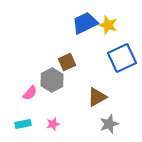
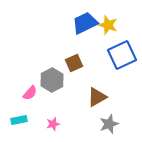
blue square: moved 3 px up
brown square: moved 7 px right, 1 px down
cyan rectangle: moved 4 px left, 4 px up
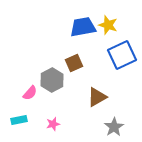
blue trapezoid: moved 2 px left, 4 px down; rotated 16 degrees clockwise
gray star: moved 5 px right, 3 px down; rotated 12 degrees counterclockwise
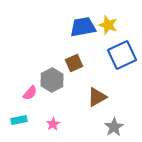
pink star: rotated 16 degrees counterclockwise
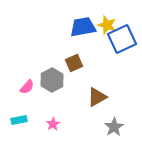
yellow star: moved 1 px left
blue square: moved 16 px up
pink semicircle: moved 3 px left, 6 px up
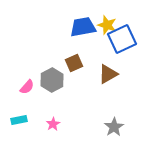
brown triangle: moved 11 px right, 23 px up
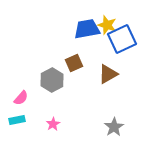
blue trapezoid: moved 4 px right, 2 px down
pink semicircle: moved 6 px left, 11 px down
cyan rectangle: moved 2 px left
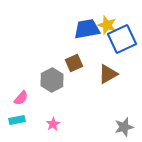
gray star: moved 10 px right; rotated 18 degrees clockwise
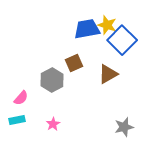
blue square: moved 1 px down; rotated 20 degrees counterclockwise
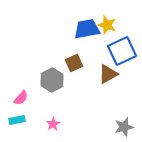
blue square: moved 11 px down; rotated 20 degrees clockwise
